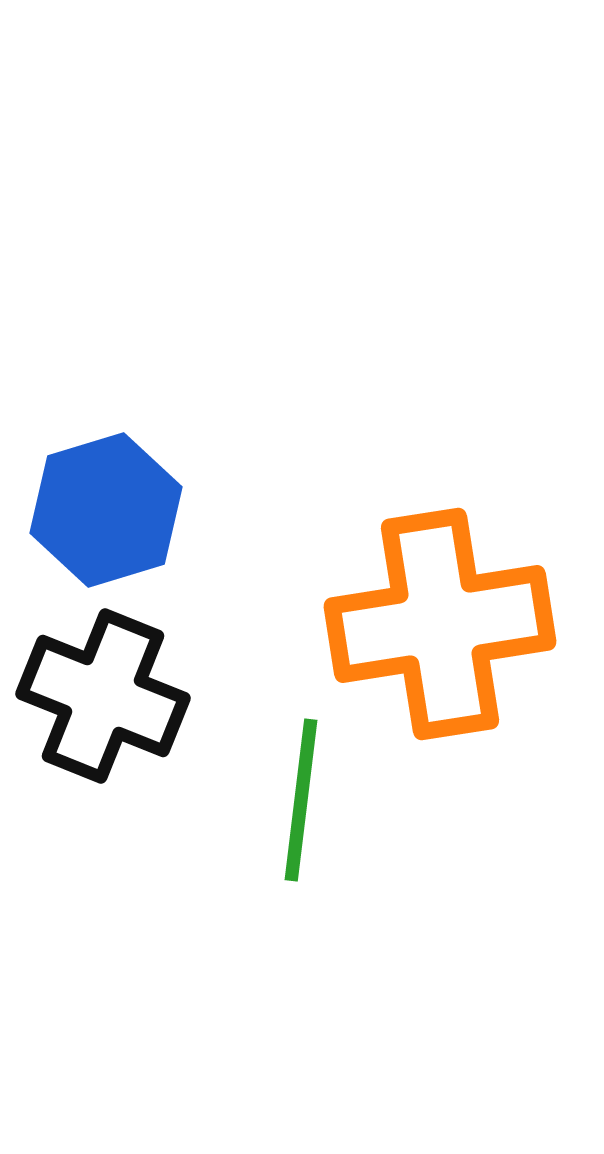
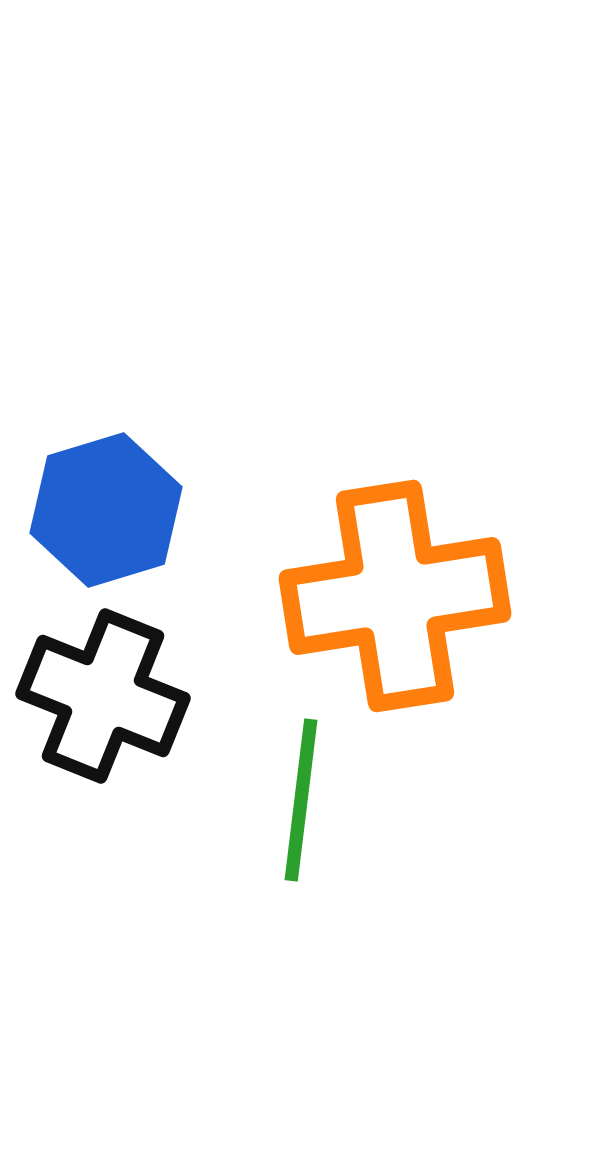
orange cross: moved 45 px left, 28 px up
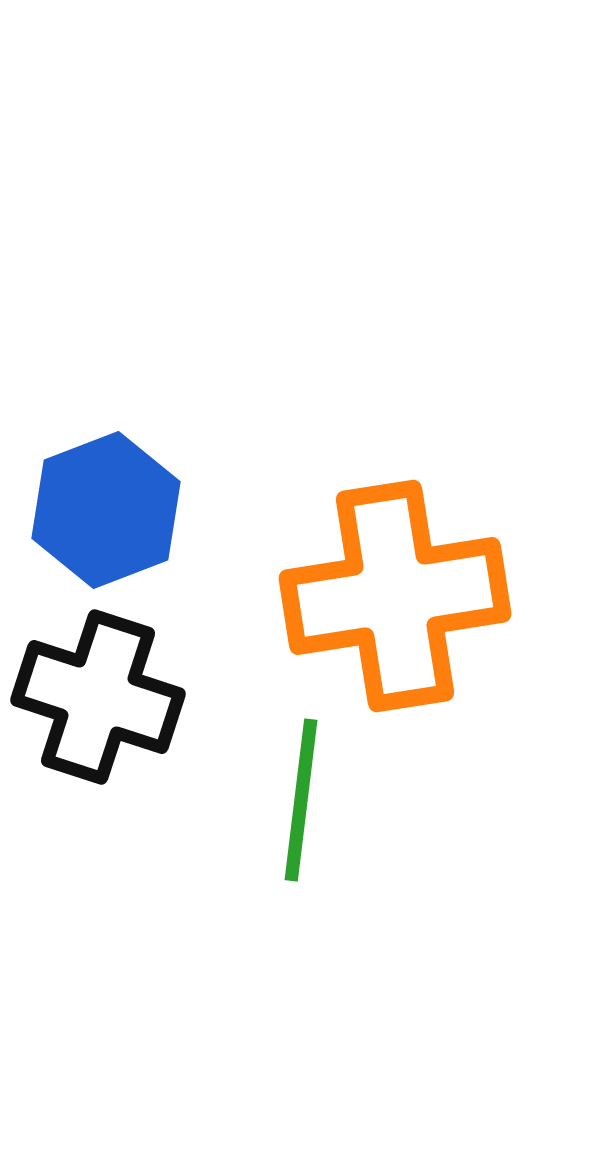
blue hexagon: rotated 4 degrees counterclockwise
black cross: moved 5 px left, 1 px down; rotated 4 degrees counterclockwise
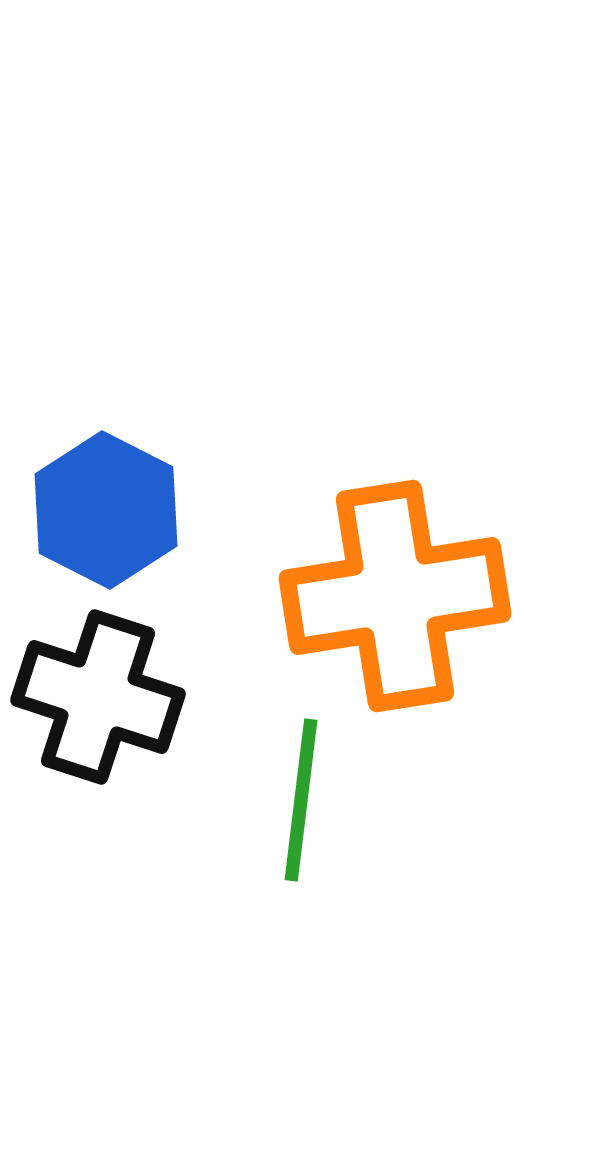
blue hexagon: rotated 12 degrees counterclockwise
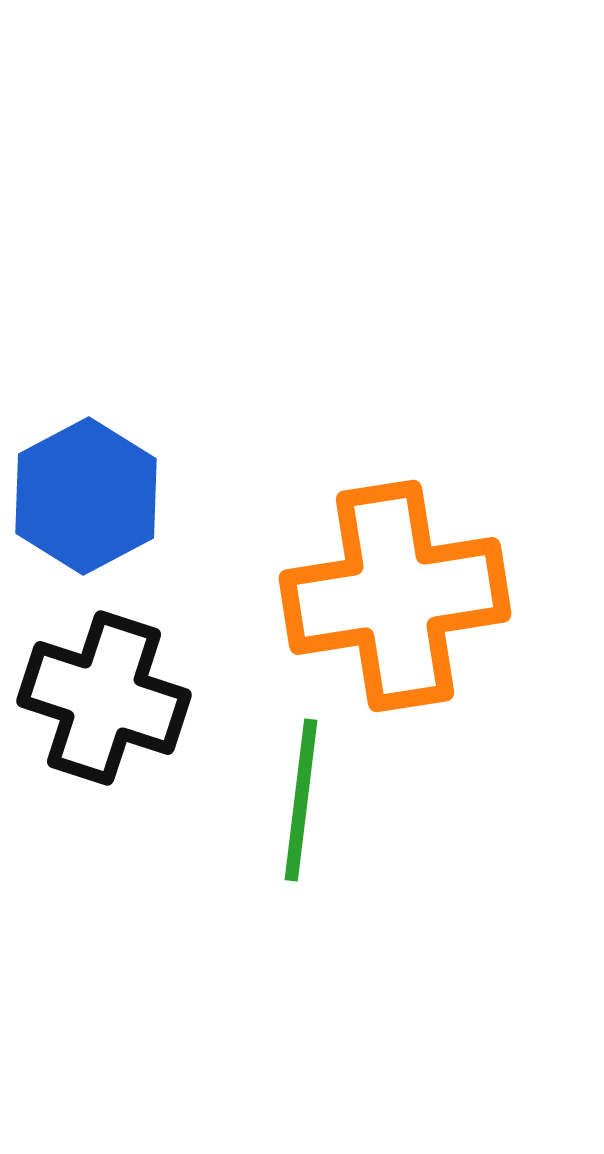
blue hexagon: moved 20 px left, 14 px up; rotated 5 degrees clockwise
black cross: moved 6 px right, 1 px down
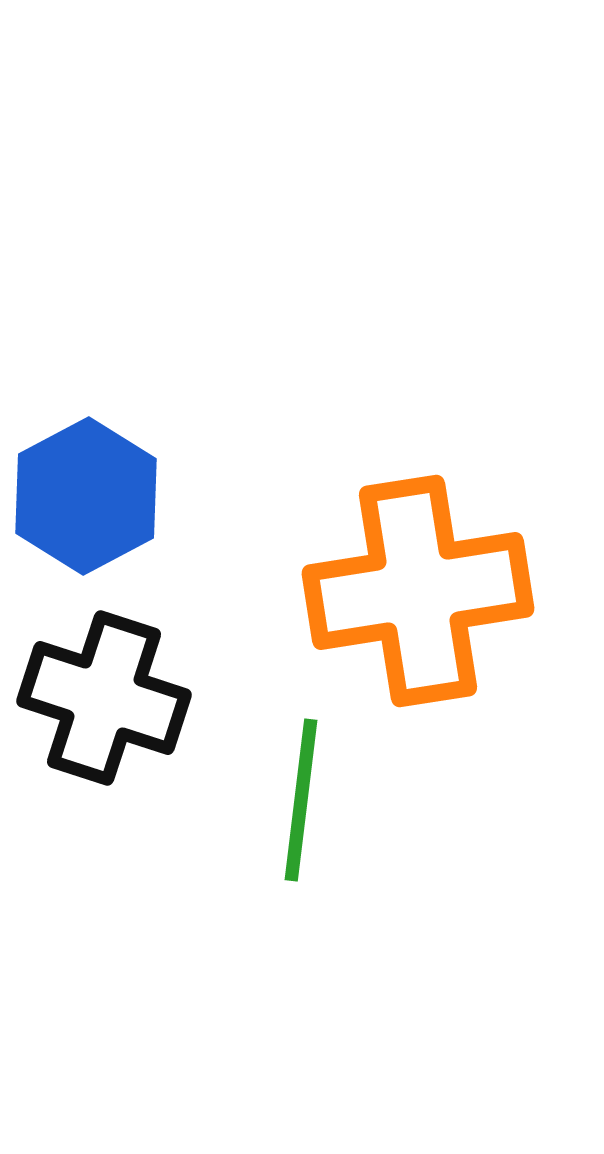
orange cross: moved 23 px right, 5 px up
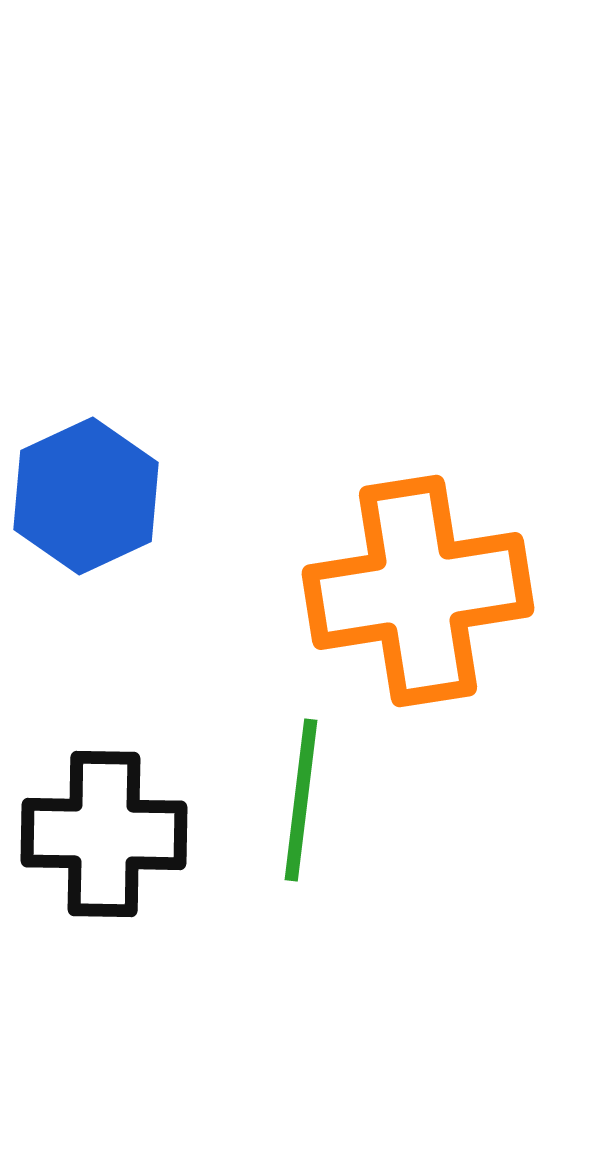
blue hexagon: rotated 3 degrees clockwise
black cross: moved 136 px down; rotated 17 degrees counterclockwise
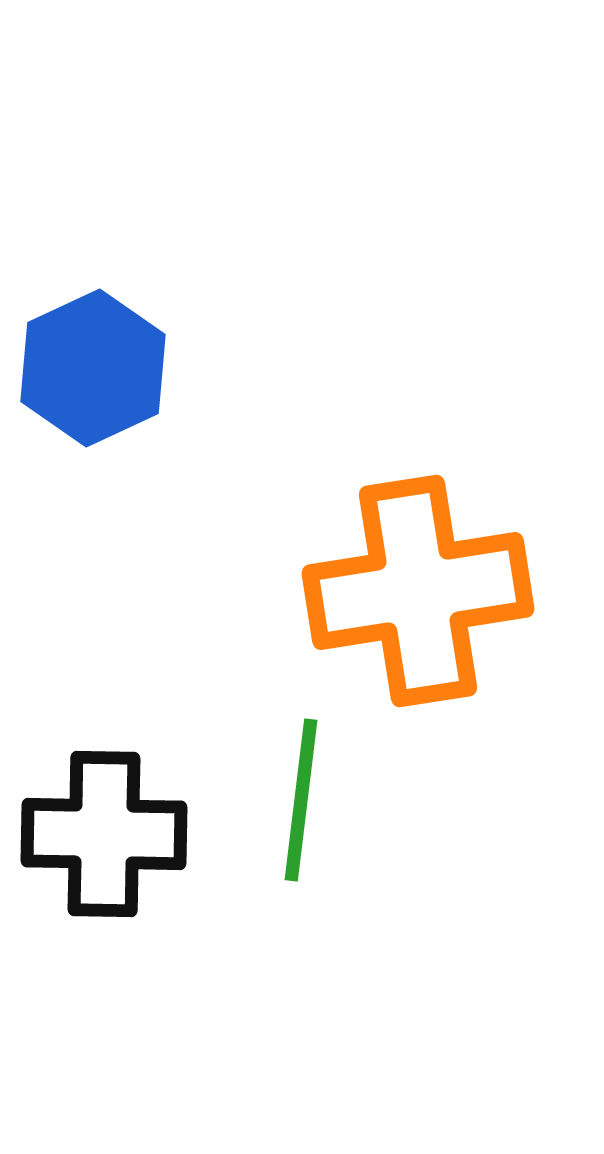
blue hexagon: moved 7 px right, 128 px up
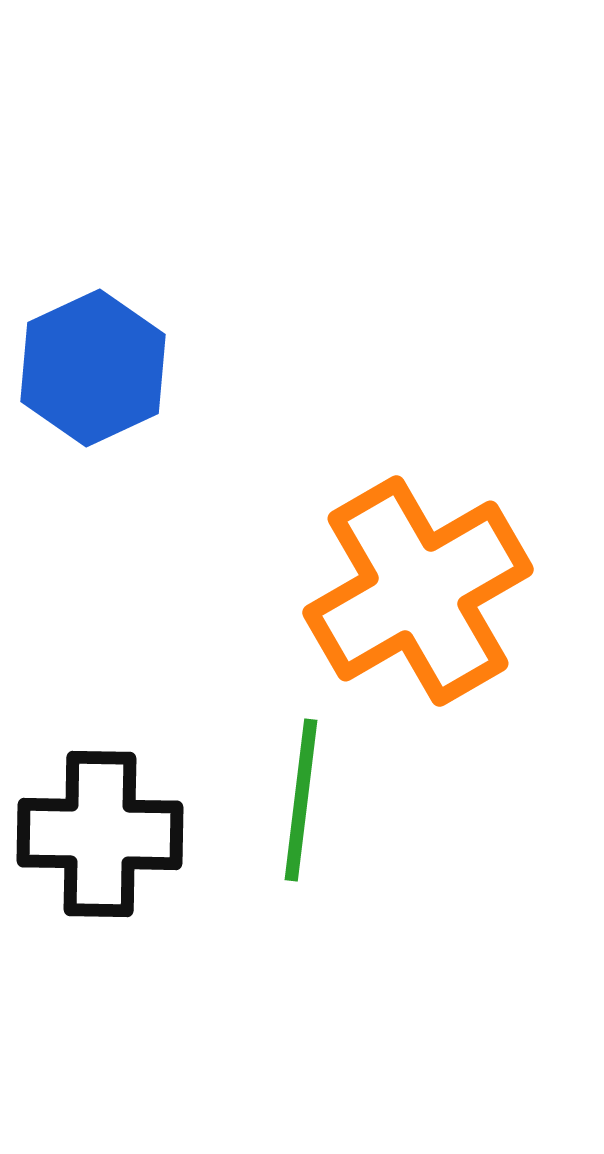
orange cross: rotated 21 degrees counterclockwise
black cross: moved 4 px left
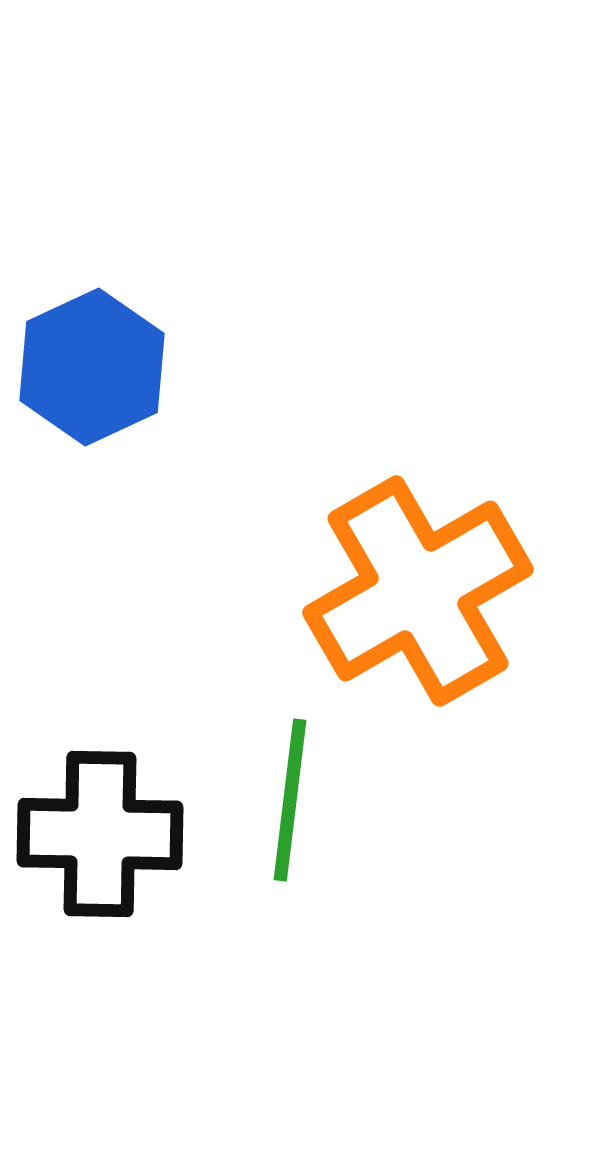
blue hexagon: moved 1 px left, 1 px up
green line: moved 11 px left
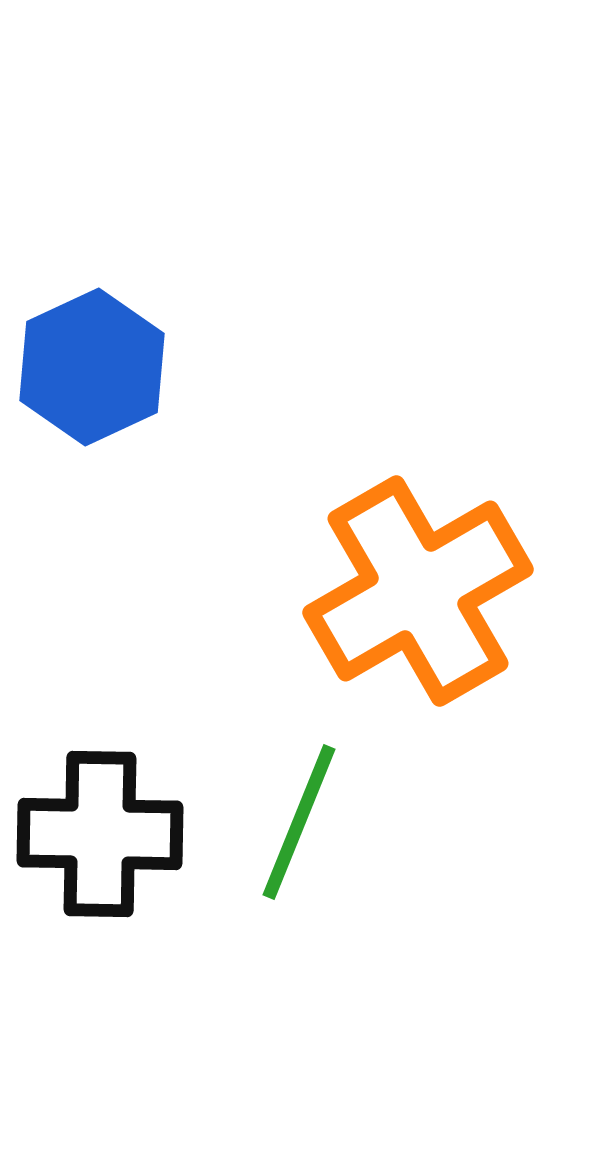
green line: moved 9 px right, 22 px down; rotated 15 degrees clockwise
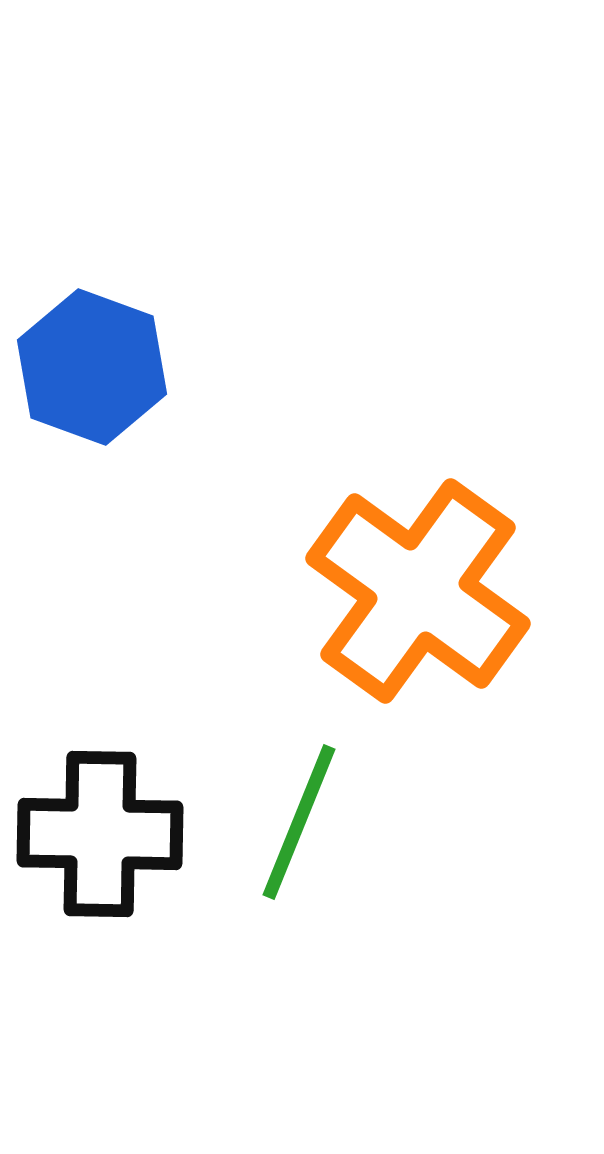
blue hexagon: rotated 15 degrees counterclockwise
orange cross: rotated 24 degrees counterclockwise
